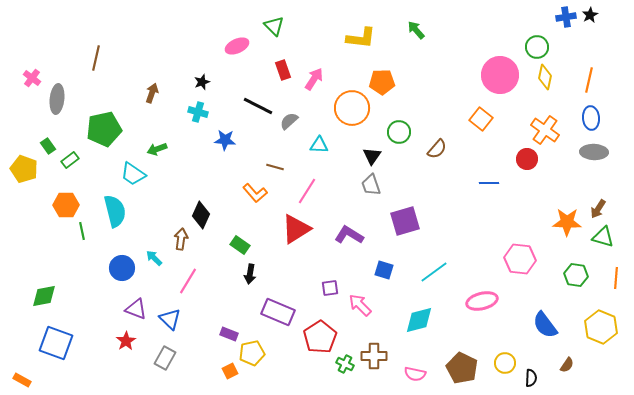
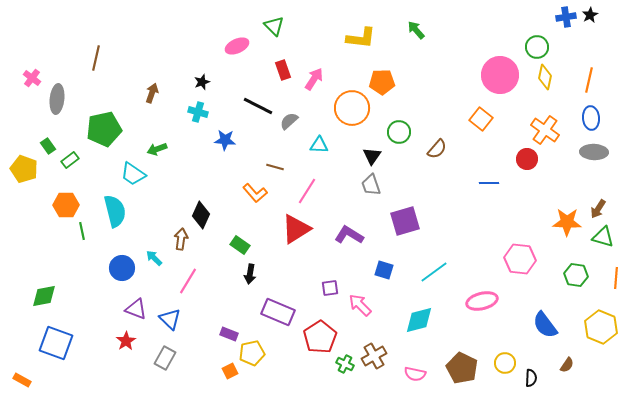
brown cross at (374, 356): rotated 30 degrees counterclockwise
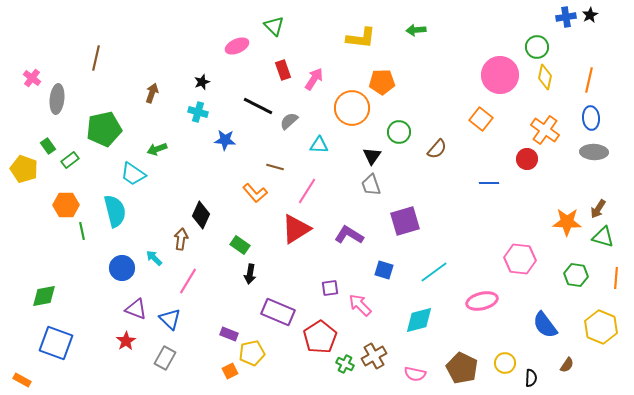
green arrow at (416, 30): rotated 54 degrees counterclockwise
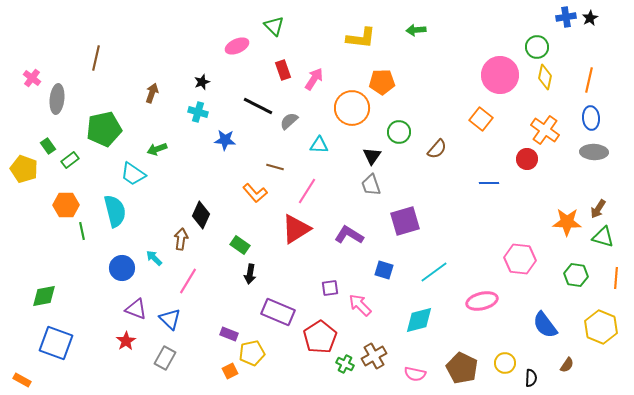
black star at (590, 15): moved 3 px down
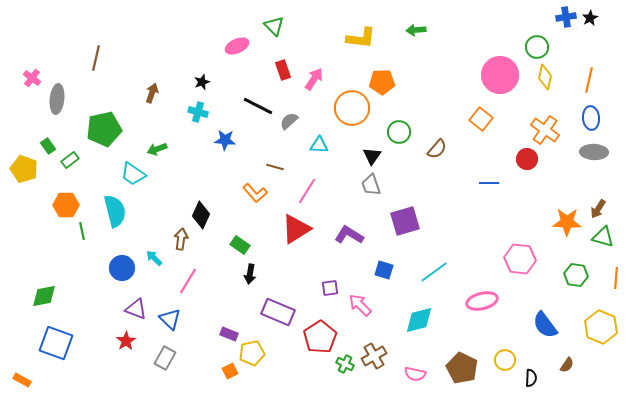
yellow circle at (505, 363): moved 3 px up
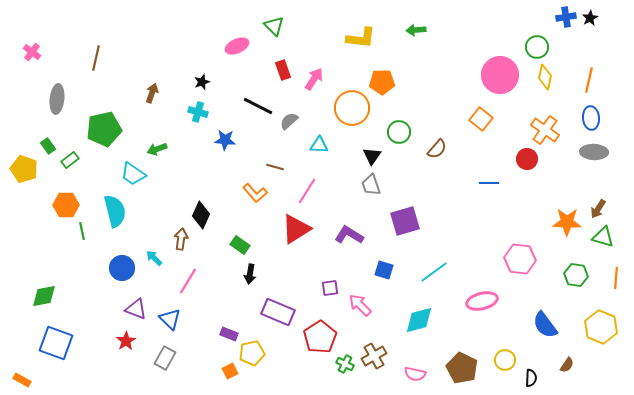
pink cross at (32, 78): moved 26 px up
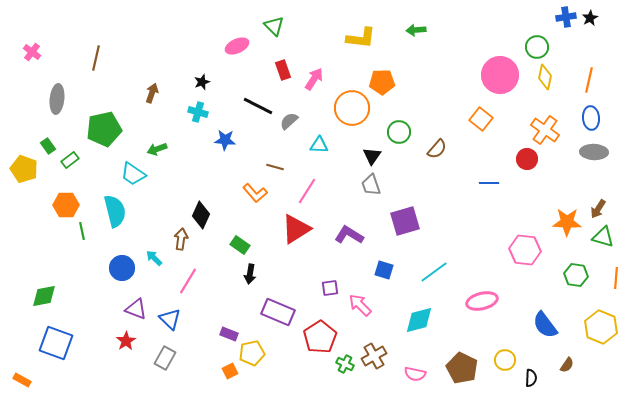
pink hexagon at (520, 259): moved 5 px right, 9 px up
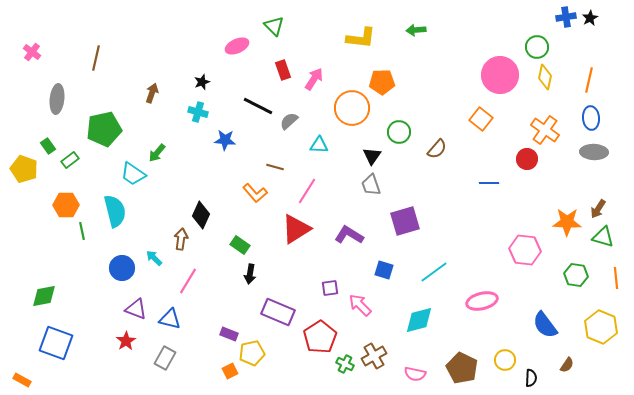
green arrow at (157, 149): moved 4 px down; rotated 30 degrees counterclockwise
orange line at (616, 278): rotated 10 degrees counterclockwise
blue triangle at (170, 319): rotated 30 degrees counterclockwise
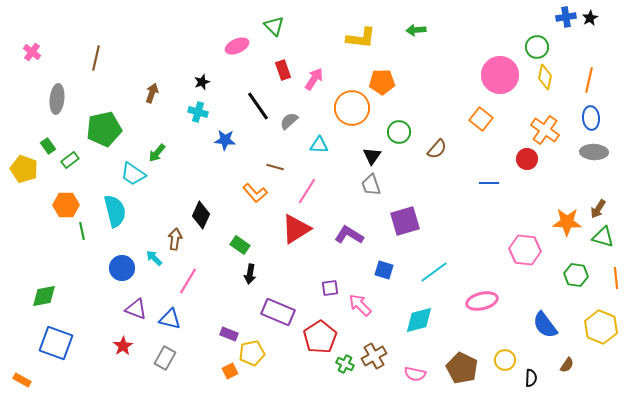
black line at (258, 106): rotated 28 degrees clockwise
brown arrow at (181, 239): moved 6 px left
red star at (126, 341): moved 3 px left, 5 px down
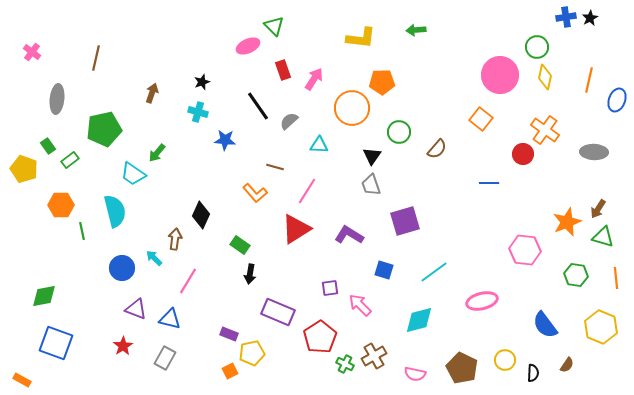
pink ellipse at (237, 46): moved 11 px right
blue ellipse at (591, 118): moved 26 px right, 18 px up; rotated 25 degrees clockwise
red circle at (527, 159): moved 4 px left, 5 px up
orange hexagon at (66, 205): moved 5 px left
orange star at (567, 222): rotated 24 degrees counterclockwise
black semicircle at (531, 378): moved 2 px right, 5 px up
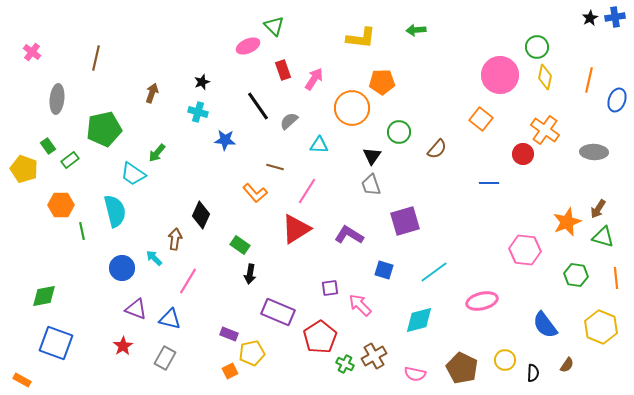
blue cross at (566, 17): moved 49 px right
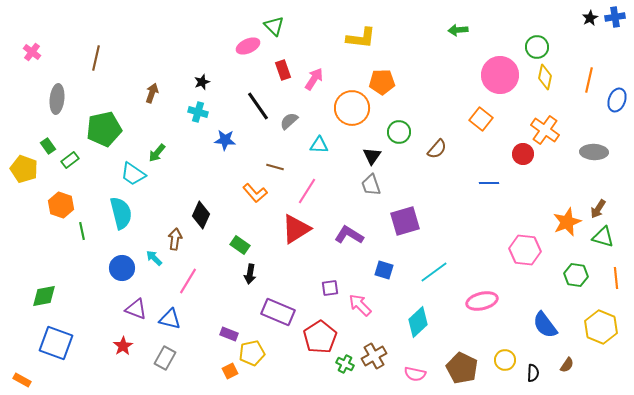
green arrow at (416, 30): moved 42 px right
orange hexagon at (61, 205): rotated 20 degrees clockwise
cyan semicircle at (115, 211): moved 6 px right, 2 px down
cyan diamond at (419, 320): moved 1 px left, 2 px down; rotated 28 degrees counterclockwise
